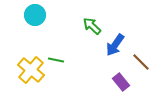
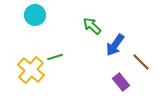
green line: moved 1 px left, 3 px up; rotated 28 degrees counterclockwise
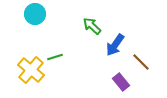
cyan circle: moved 1 px up
